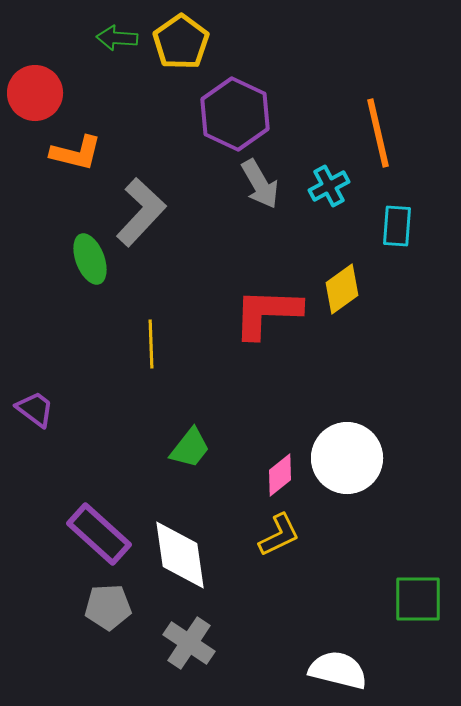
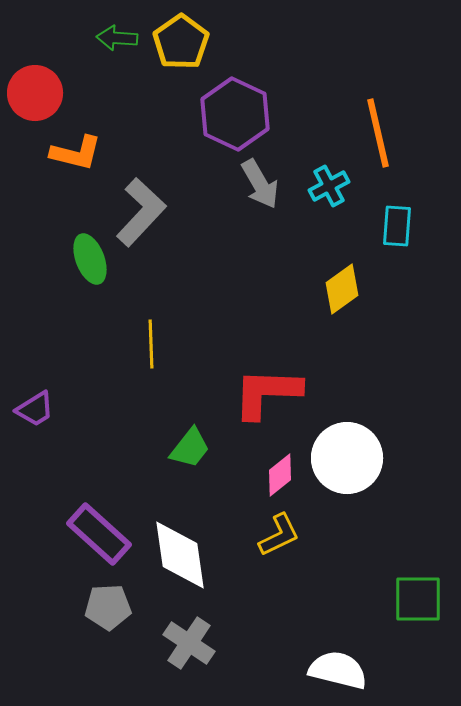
red L-shape: moved 80 px down
purple trapezoid: rotated 111 degrees clockwise
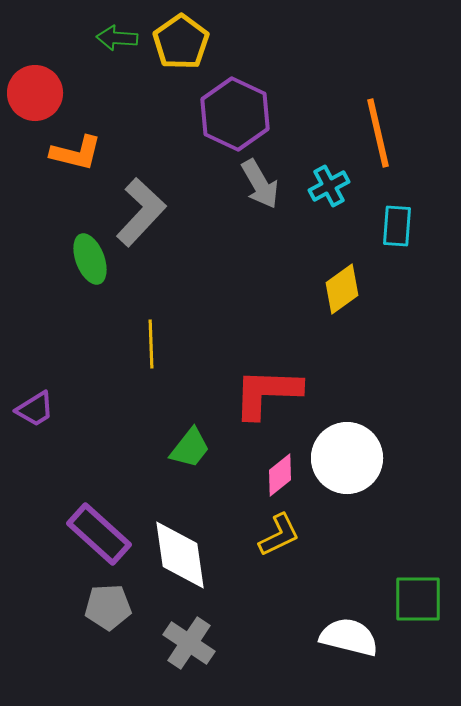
white semicircle: moved 11 px right, 33 px up
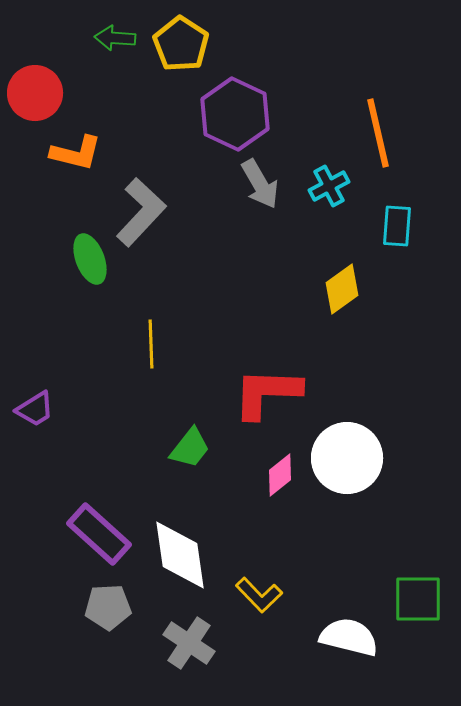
green arrow: moved 2 px left
yellow pentagon: moved 2 px down; rotated 4 degrees counterclockwise
yellow L-shape: moved 20 px left, 60 px down; rotated 72 degrees clockwise
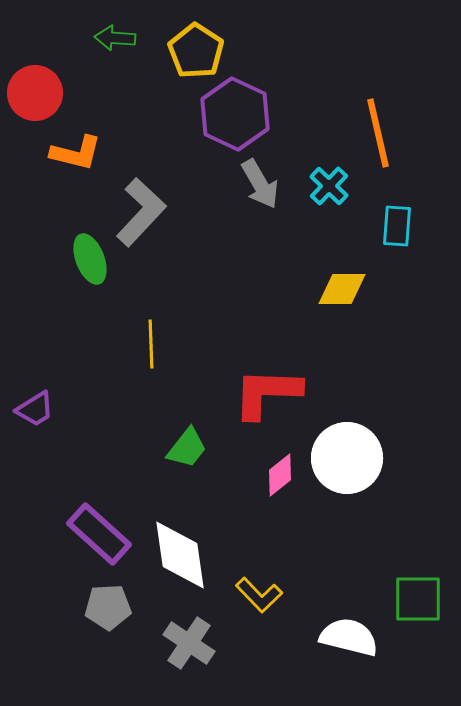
yellow pentagon: moved 15 px right, 7 px down
cyan cross: rotated 18 degrees counterclockwise
yellow diamond: rotated 36 degrees clockwise
green trapezoid: moved 3 px left
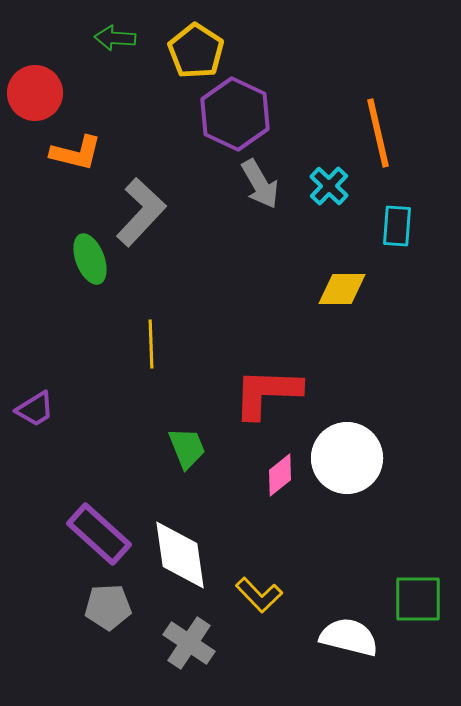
green trapezoid: rotated 60 degrees counterclockwise
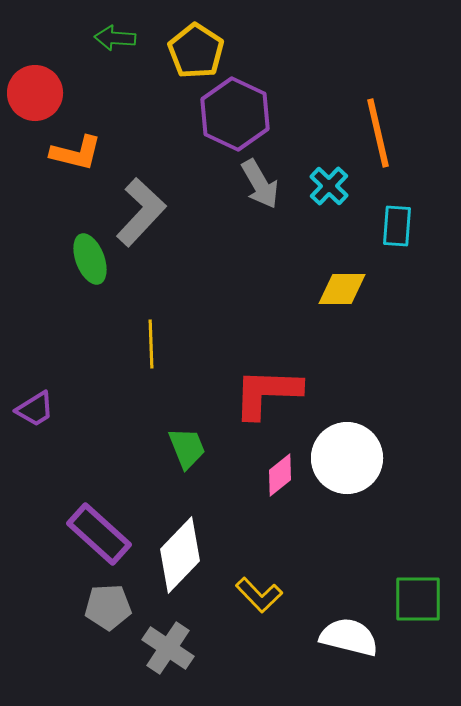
white diamond: rotated 52 degrees clockwise
gray cross: moved 21 px left, 5 px down
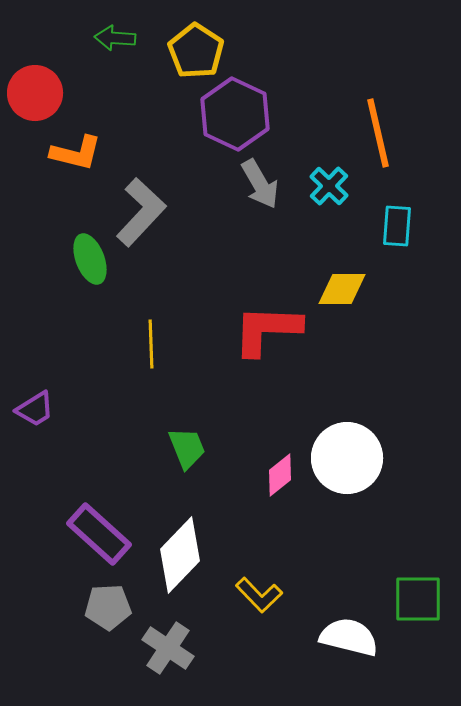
red L-shape: moved 63 px up
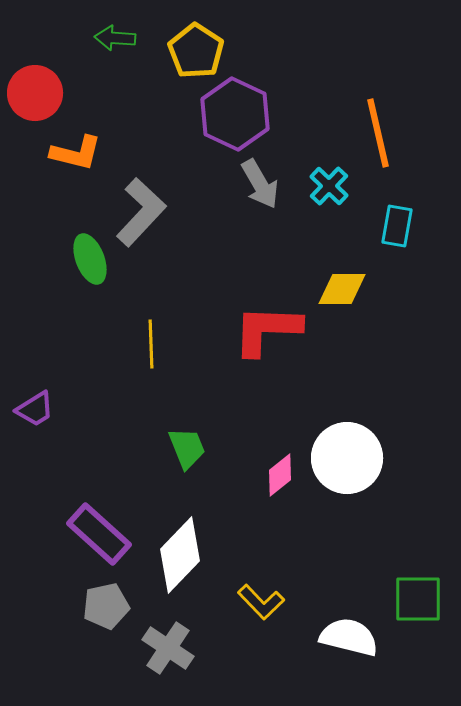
cyan rectangle: rotated 6 degrees clockwise
yellow L-shape: moved 2 px right, 7 px down
gray pentagon: moved 2 px left, 1 px up; rotated 9 degrees counterclockwise
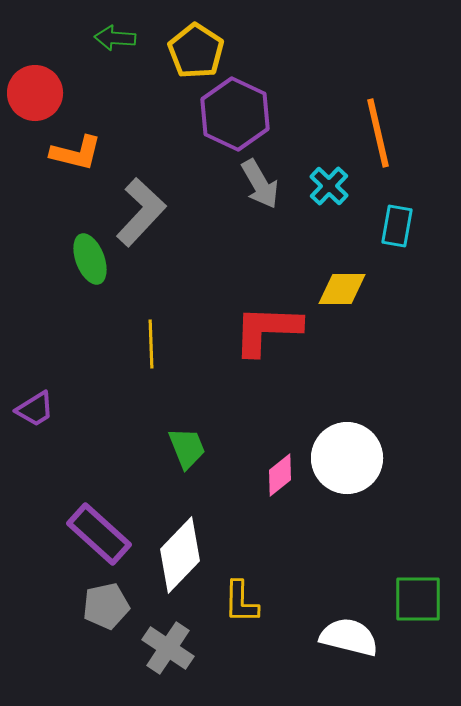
yellow L-shape: moved 20 px left; rotated 45 degrees clockwise
